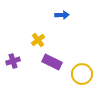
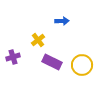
blue arrow: moved 6 px down
purple cross: moved 4 px up
yellow circle: moved 9 px up
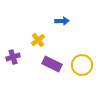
purple rectangle: moved 2 px down
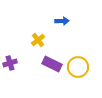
purple cross: moved 3 px left, 6 px down
yellow circle: moved 4 px left, 2 px down
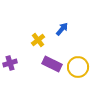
blue arrow: moved 8 px down; rotated 48 degrees counterclockwise
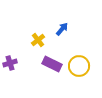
yellow circle: moved 1 px right, 1 px up
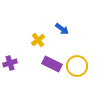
blue arrow: rotated 88 degrees clockwise
yellow circle: moved 2 px left
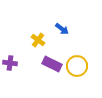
yellow cross: rotated 16 degrees counterclockwise
purple cross: rotated 24 degrees clockwise
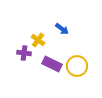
purple cross: moved 14 px right, 10 px up
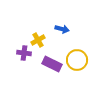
blue arrow: rotated 24 degrees counterclockwise
yellow cross: rotated 24 degrees clockwise
yellow circle: moved 6 px up
